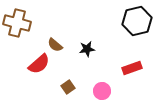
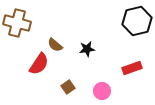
red semicircle: rotated 15 degrees counterclockwise
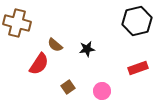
red rectangle: moved 6 px right
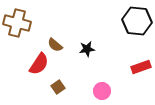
black hexagon: rotated 20 degrees clockwise
red rectangle: moved 3 px right, 1 px up
brown square: moved 10 px left
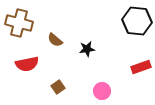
brown cross: moved 2 px right
brown semicircle: moved 5 px up
red semicircle: moved 12 px left; rotated 45 degrees clockwise
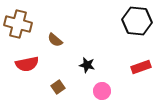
brown cross: moved 1 px left, 1 px down
black star: moved 16 px down; rotated 21 degrees clockwise
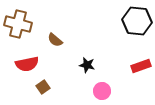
red rectangle: moved 1 px up
brown square: moved 15 px left
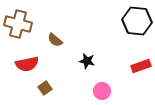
black star: moved 4 px up
brown square: moved 2 px right, 1 px down
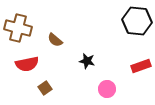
brown cross: moved 4 px down
pink circle: moved 5 px right, 2 px up
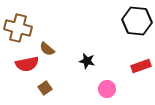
brown semicircle: moved 8 px left, 9 px down
